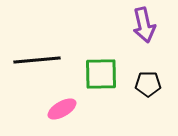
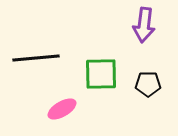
purple arrow: rotated 20 degrees clockwise
black line: moved 1 px left, 2 px up
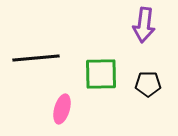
pink ellipse: rotated 44 degrees counterclockwise
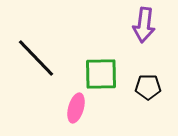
black line: rotated 51 degrees clockwise
black pentagon: moved 3 px down
pink ellipse: moved 14 px right, 1 px up
